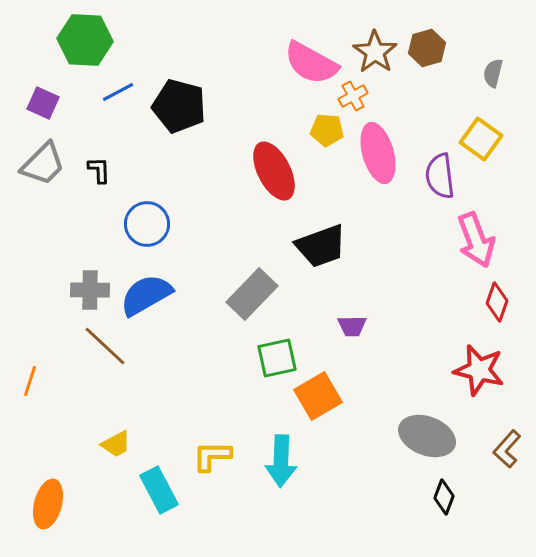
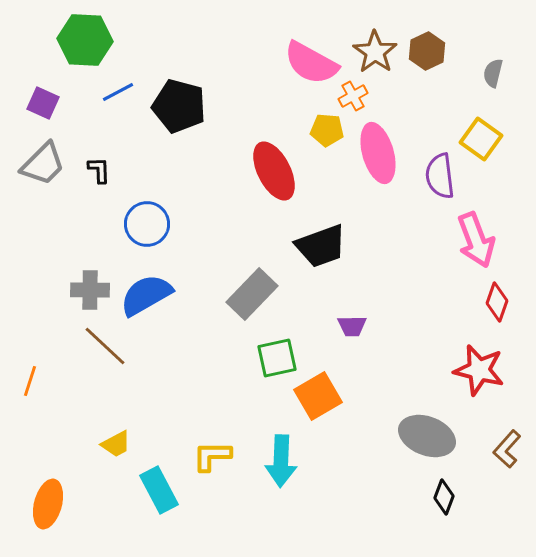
brown hexagon: moved 3 px down; rotated 9 degrees counterclockwise
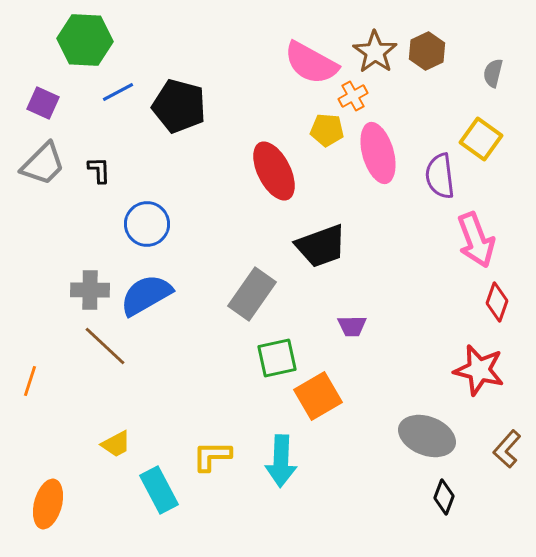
gray rectangle: rotated 9 degrees counterclockwise
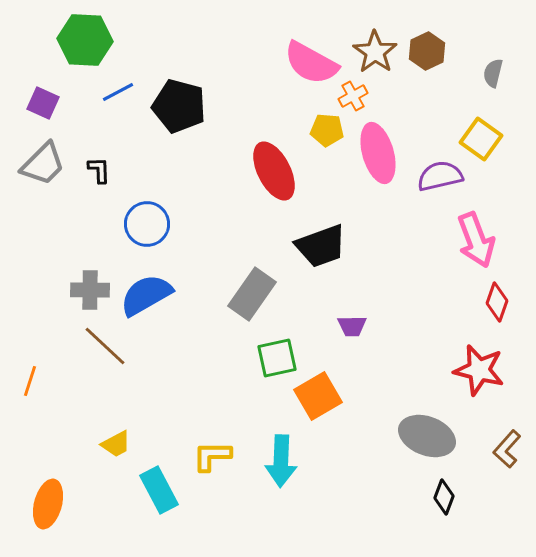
purple semicircle: rotated 84 degrees clockwise
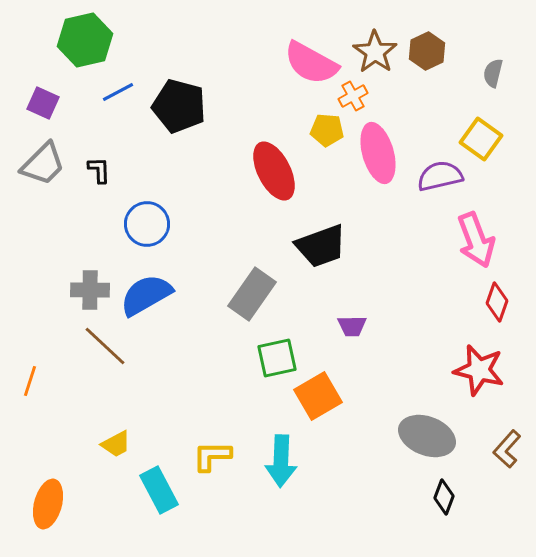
green hexagon: rotated 16 degrees counterclockwise
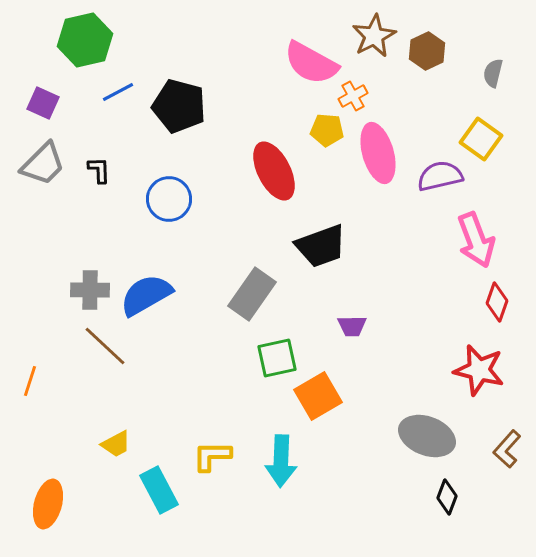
brown star: moved 1 px left, 16 px up; rotated 9 degrees clockwise
blue circle: moved 22 px right, 25 px up
black diamond: moved 3 px right
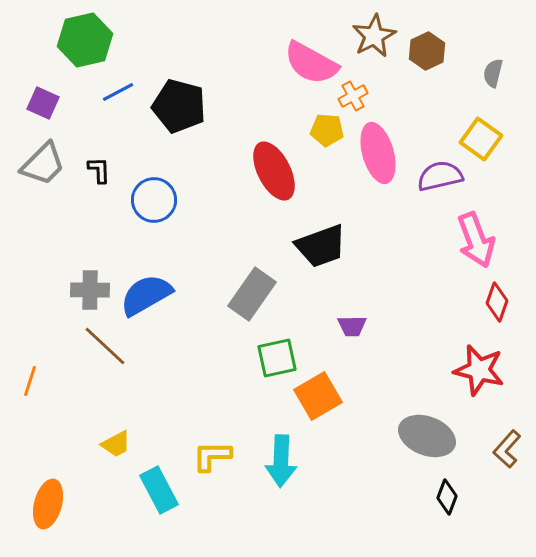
blue circle: moved 15 px left, 1 px down
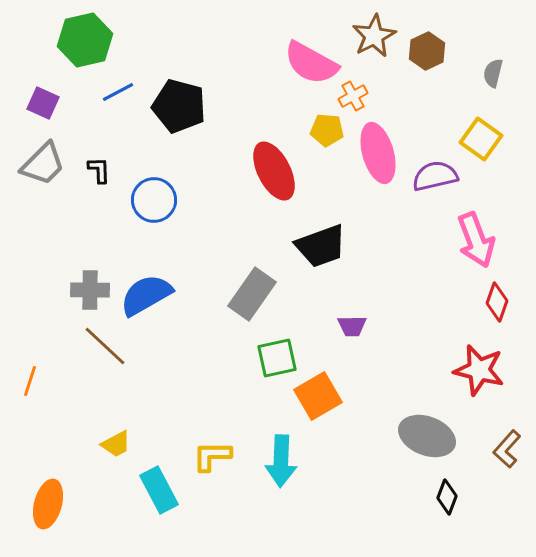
purple semicircle: moved 5 px left
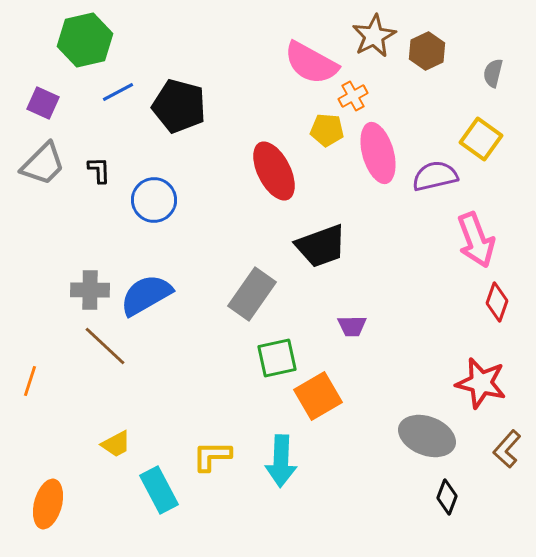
red star: moved 2 px right, 13 px down
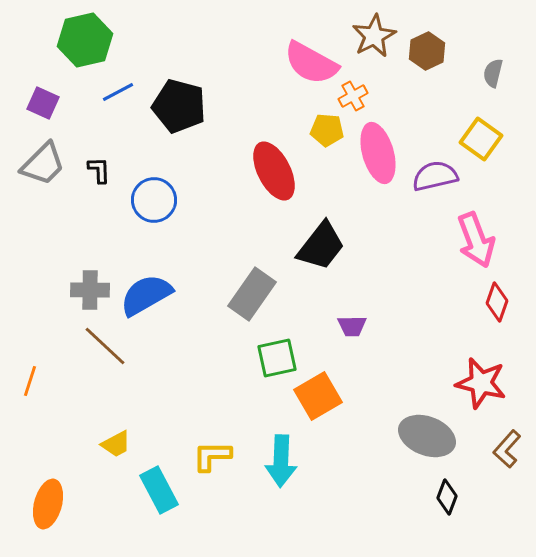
black trapezoid: rotated 32 degrees counterclockwise
